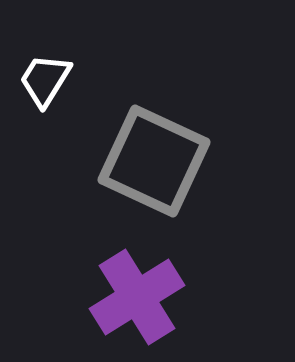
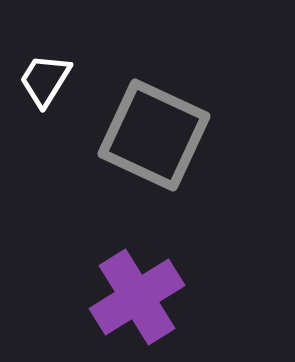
gray square: moved 26 px up
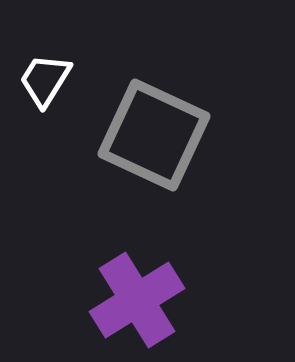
purple cross: moved 3 px down
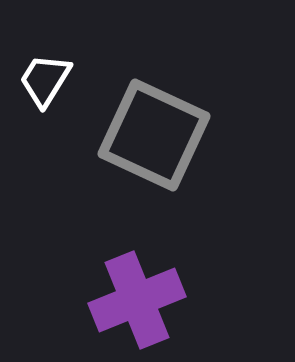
purple cross: rotated 10 degrees clockwise
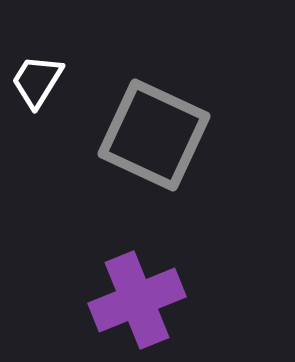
white trapezoid: moved 8 px left, 1 px down
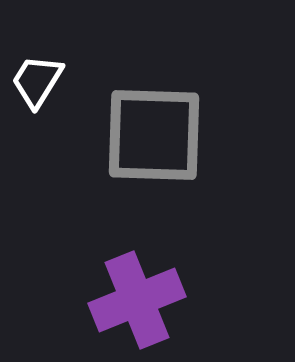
gray square: rotated 23 degrees counterclockwise
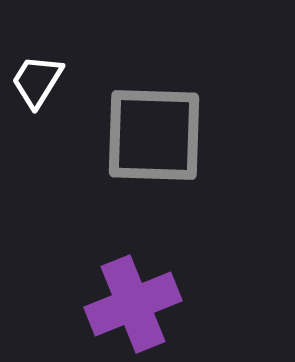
purple cross: moved 4 px left, 4 px down
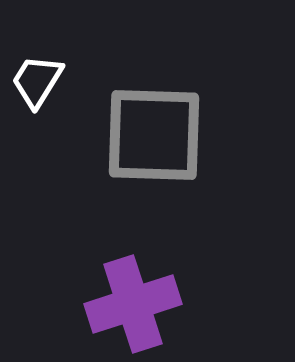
purple cross: rotated 4 degrees clockwise
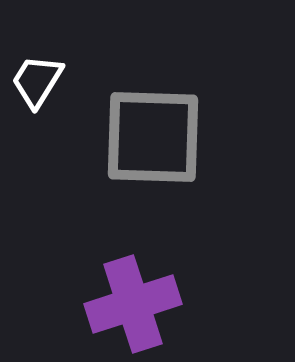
gray square: moved 1 px left, 2 px down
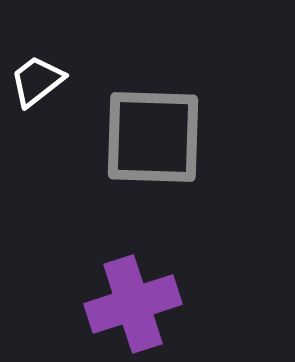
white trapezoid: rotated 20 degrees clockwise
